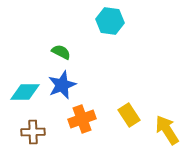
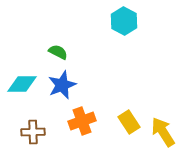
cyan hexagon: moved 14 px right; rotated 20 degrees clockwise
green semicircle: moved 3 px left
cyan diamond: moved 3 px left, 8 px up
yellow rectangle: moved 7 px down
orange cross: moved 2 px down
yellow arrow: moved 4 px left, 2 px down
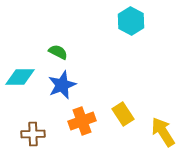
cyan hexagon: moved 7 px right
cyan diamond: moved 2 px left, 7 px up
yellow rectangle: moved 6 px left, 8 px up
brown cross: moved 2 px down
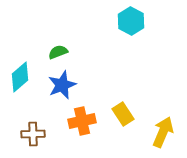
green semicircle: rotated 48 degrees counterclockwise
cyan diamond: rotated 40 degrees counterclockwise
orange cross: rotated 8 degrees clockwise
yellow arrow: rotated 56 degrees clockwise
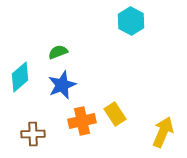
yellow rectangle: moved 8 px left
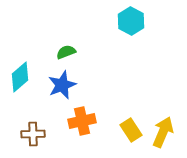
green semicircle: moved 8 px right
yellow rectangle: moved 16 px right, 16 px down
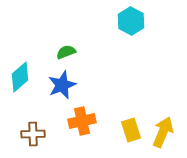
yellow rectangle: rotated 15 degrees clockwise
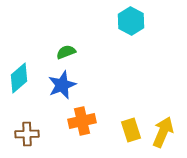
cyan diamond: moved 1 px left, 1 px down
brown cross: moved 6 px left
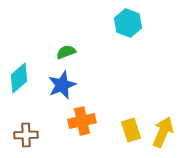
cyan hexagon: moved 3 px left, 2 px down; rotated 8 degrees counterclockwise
brown cross: moved 1 px left, 1 px down
